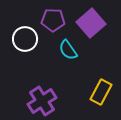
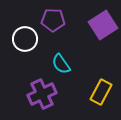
purple square: moved 12 px right, 2 px down; rotated 8 degrees clockwise
cyan semicircle: moved 7 px left, 14 px down
purple cross: moved 7 px up; rotated 8 degrees clockwise
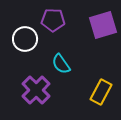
purple square: rotated 16 degrees clockwise
purple cross: moved 6 px left, 4 px up; rotated 20 degrees counterclockwise
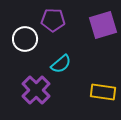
cyan semicircle: rotated 95 degrees counterclockwise
yellow rectangle: moved 2 px right; rotated 70 degrees clockwise
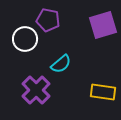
purple pentagon: moved 5 px left; rotated 10 degrees clockwise
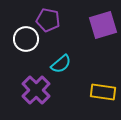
white circle: moved 1 px right
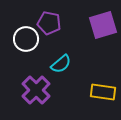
purple pentagon: moved 1 px right, 3 px down
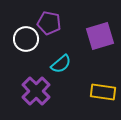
purple square: moved 3 px left, 11 px down
purple cross: moved 1 px down
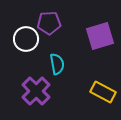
purple pentagon: rotated 15 degrees counterclockwise
cyan semicircle: moved 4 px left; rotated 60 degrees counterclockwise
yellow rectangle: rotated 20 degrees clockwise
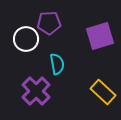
yellow rectangle: rotated 15 degrees clockwise
